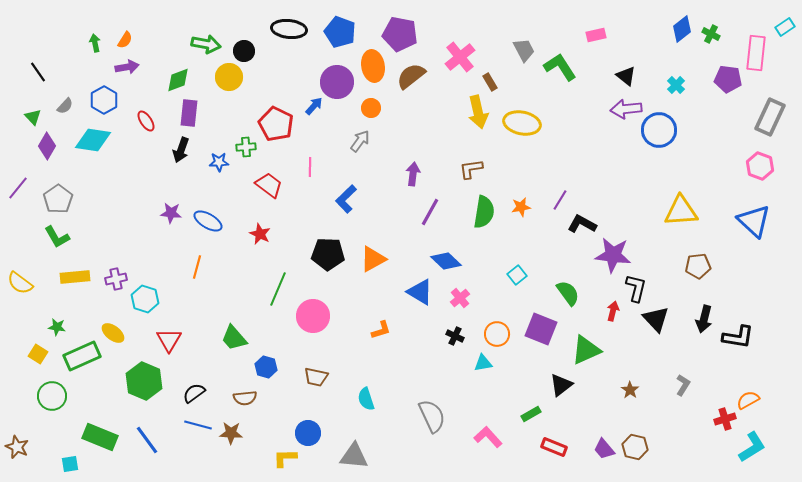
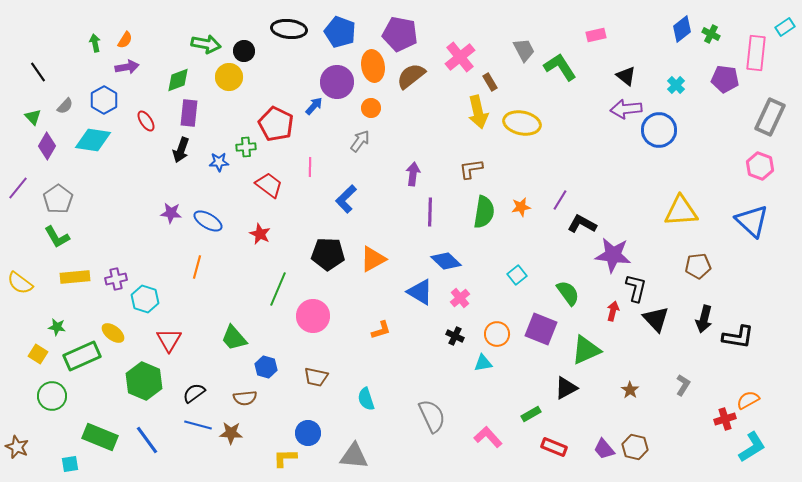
purple pentagon at (728, 79): moved 3 px left
purple line at (430, 212): rotated 28 degrees counterclockwise
blue triangle at (754, 221): moved 2 px left
black triangle at (561, 385): moved 5 px right, 3 px down; rotated 10 degrees clockwise
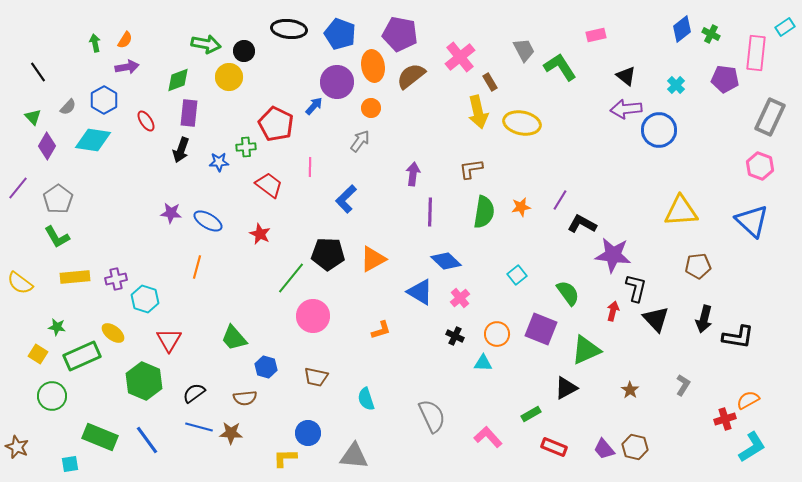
blue pentagon at (340, 32): moved 2 px down
gray semicircle at (65, 106): moved 3 px right, 1 px down
green line at (278, 289): moved 13 px right, 11 px up; rotated 16 degrees clockwise
cyan triangle at (483, 363): rotated 12 degrees clockwise
blue line at (198, 425): moved 1 px right, 2 px down
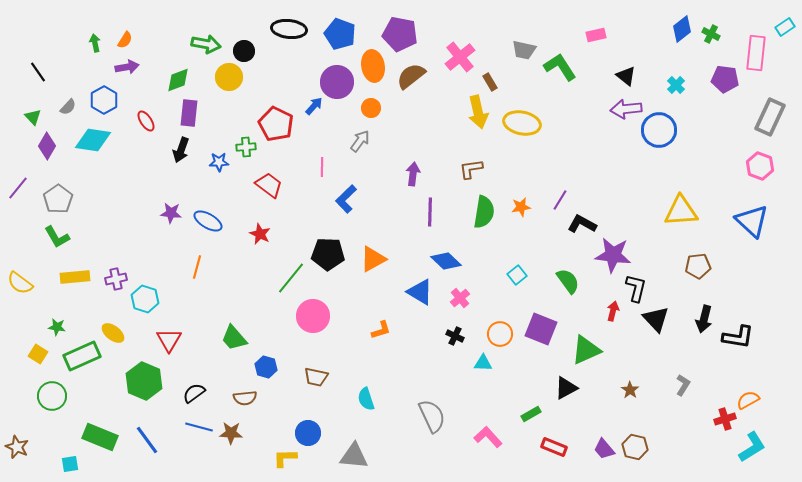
gray trapezoid at (524, 50): rotated 130 degrees clockwise
pink line at (310, 167): moved 12 px right
green semicircle at (568, 293): moved 12 px up
orange circle at (497, 334): moved 3 px right
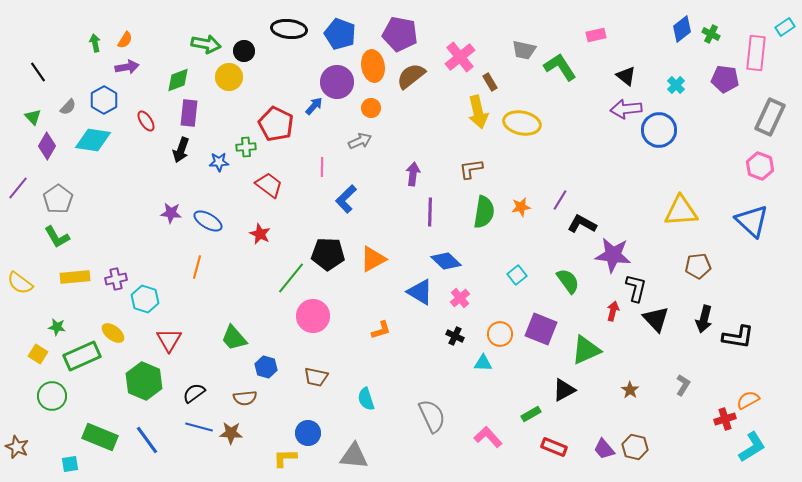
gray arrow at (360, 141): rotated 30 degrees clockwise
black triangle at (566, 388): moved 2 px left, 2 px down
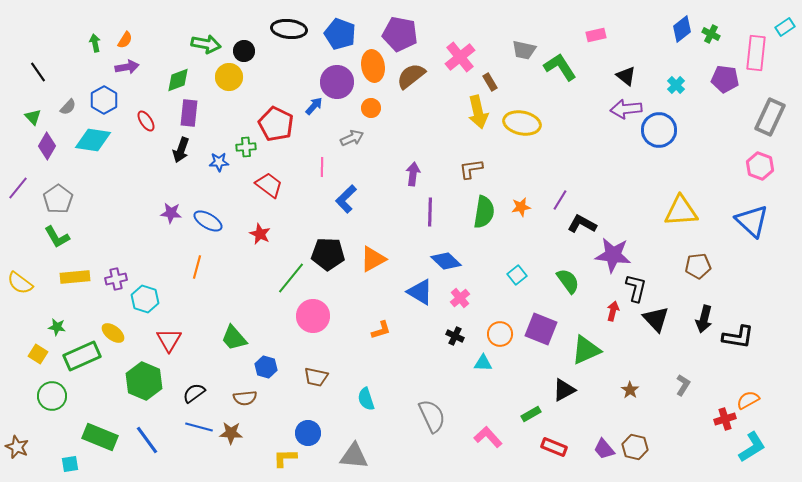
gray arrow at (360, 141): moved 8 px left, 3 px up
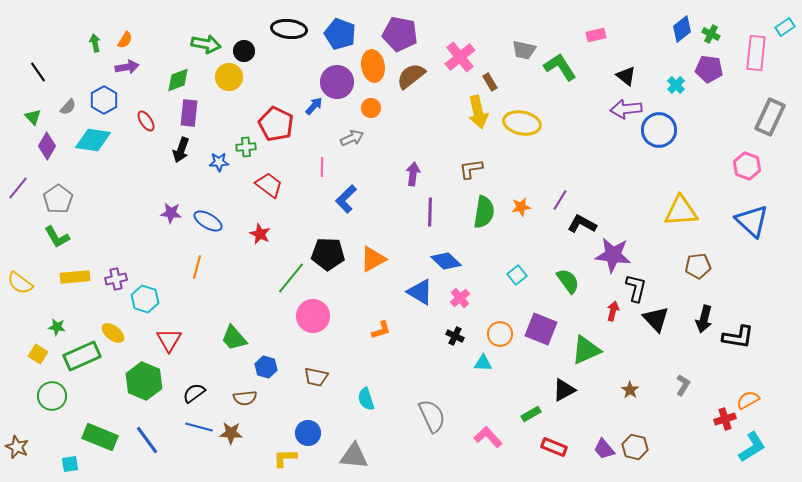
purple pentagon at (725, 79): moved 16 px left, 10 px up
pink hexagon at (760, 166): moved 13 px left
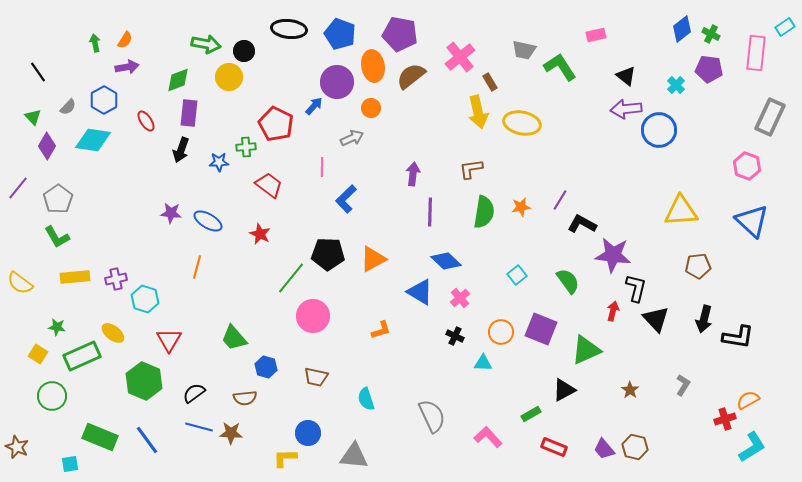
orange circle at (500, 334): moved 1 px right, 2 px up
